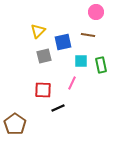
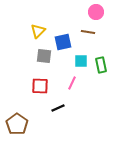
brown line: moved 3 px up
gray square: rotated 21 degrees clockwise
red square: moved 3 px left, 4 px up
brown pentagon: moved 2 px right
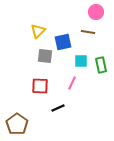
gray square: moved 1 px right
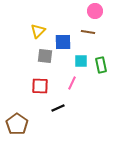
pink circle: moved 1 px left, 1 px up
blue square: rotated 12 degrees clockwise
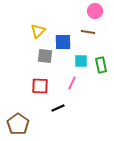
brown pentagon: moved 1 px right
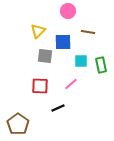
pink circle: moved 27 px left
pink line: moved 1 px left, 1 px down; rotated 24 degrees clockwise
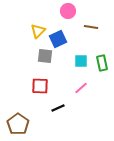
brown line: moved 3 px right, 5 px up
blue square: moved 5 px left, 3 px up; rotated 24 degrees counterclockwise
green rectangle: moved 1 px right, 2 px up
pink line: moved 10 px right, 4 px down
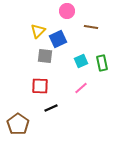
pink circle: moved 1 px left
cyan square: rotated 24 degrees counterclockwise
black line: moved 7 px left
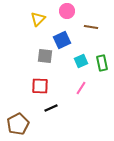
yellow triangle: moved 12 px up
blue square: moved 4 px right, 1 px down
pink line: rotated 16 degrees counterclockwise
brown pentagon: rotated 10 degrees clockwise
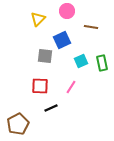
pink line: moved 10 px left, 1 px up
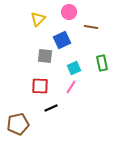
pink circle: moved 2 px right, 1 px down
cyan square: moved 7 px left, 7 px down
brown pentagon: rotated 15 degrees clockwise
